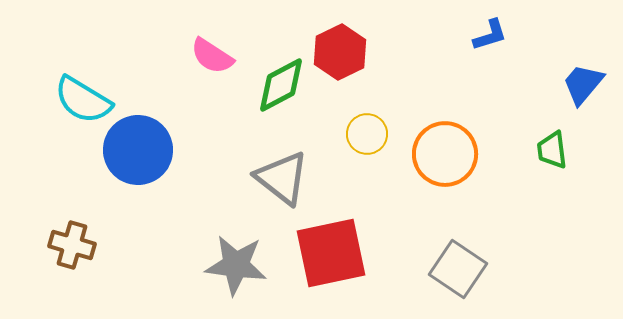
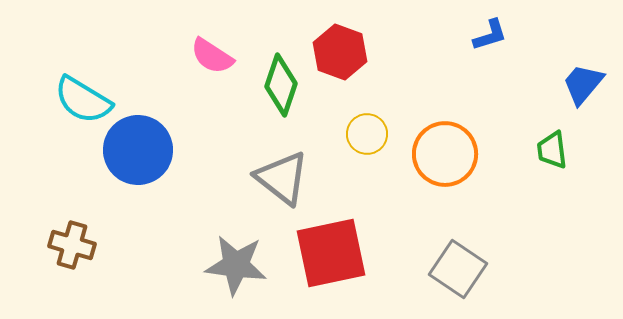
red hexagon: rotated 14 degrees counterclockwise
green diamond: rotated 44 degrees counterclockwise
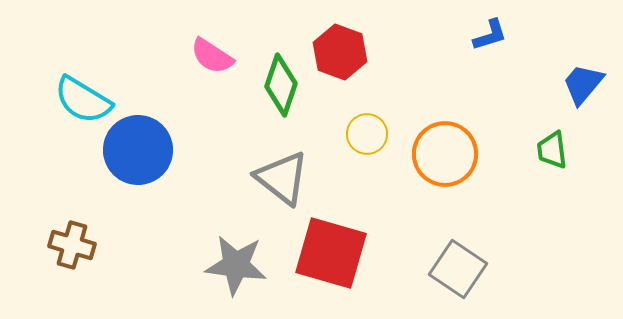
red square: rotated 28 degrees clockwise
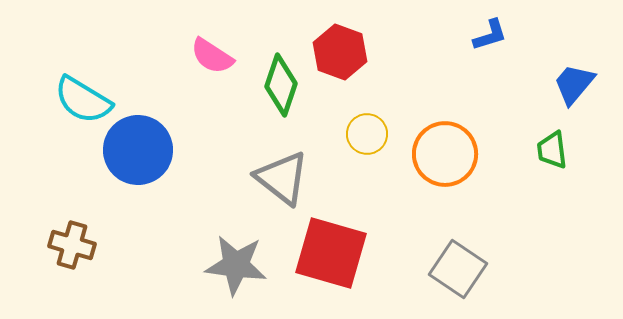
blue trapezoid: moved 9 px left
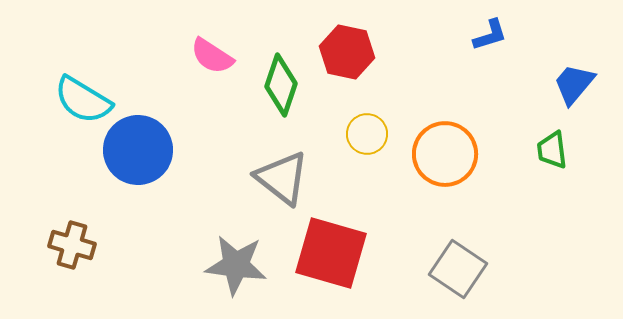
red hexagon: moved 7 px right; rotated 8 degrees counterclockwise
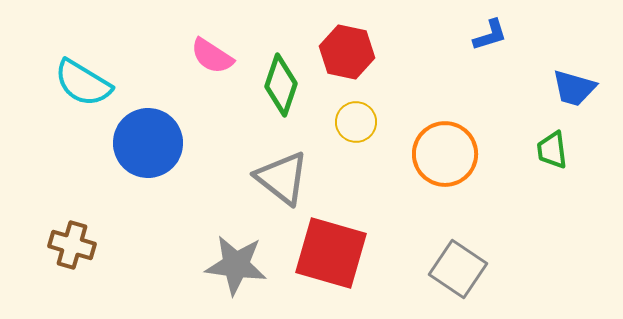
blue trapezoid: moved 4 px down; rotated 114 degrees counterclockwise
cyan semicircle: moved 17 px up
yellow circle: moved 11 px left, 12 px up
blue circle: moved 10 px right, 7 px up
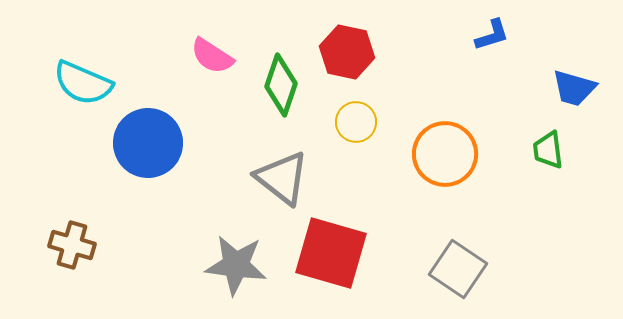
blue L-shape: moved 2 px right
cyan semicircle: rotated 8 degrees counterclockwise
green trapezoid: moved 4 px left
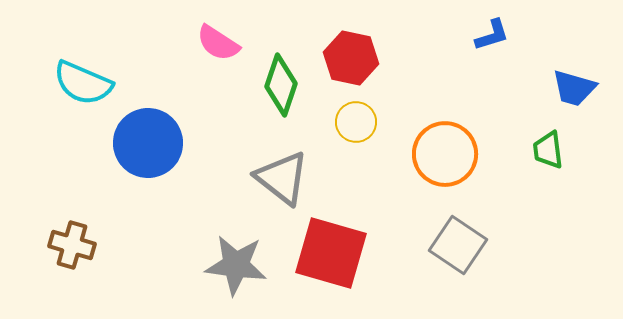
red hexagon: moved 4 px right, 6 px down
pink semicircle: moved 6 px right, 13 px up
gray square: moved 24 px up
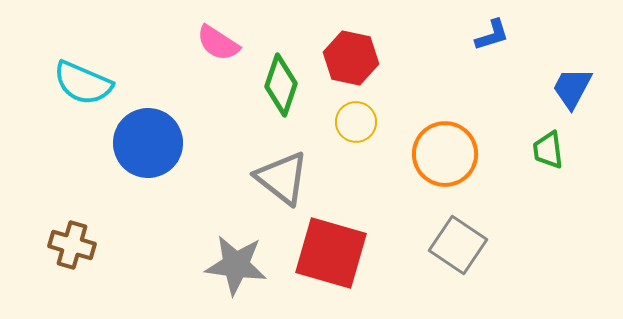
blue trapezoid: moved 2 px left; rotated 102 degrees clockwise
